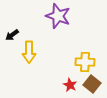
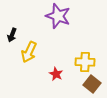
black arrow: rotated 32 degrees counterclockwise
yellow arrow: rotated 25 degrees clockwise
red star: moved 14 px left, 11 px up
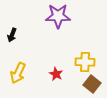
purple star: rotated 20 degrees counterclockwise
yellow arrow: moved 11 px left, 21 px down
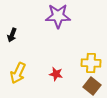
yellow cross: moved 6 px right, 1 px down
red star: rotated 16 degrees counterclockwise
brown square: moved 2 px down
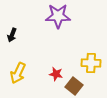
brown square: moved 18 px left
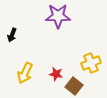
yellow cross: rotated 24 degrees counterclockwise
yellow arrow: moved 7 px right
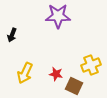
yellow cross: moved 2 px down
brown square: rotated 12 degrees counterclockwise
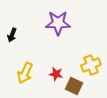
purple star: moved 7 px down
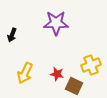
purple star: moved 2 px left
red star: moved 1 px right
